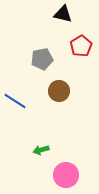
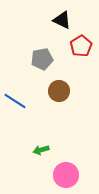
black triangle: moved 1 px left, 6 px down; rotated 12 degrees clockwise
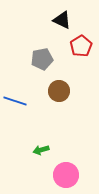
blue line: rotated 15 degrees counterclockwise
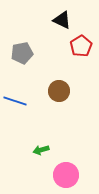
gray pentagon: moved 20 px left, 6 px up
